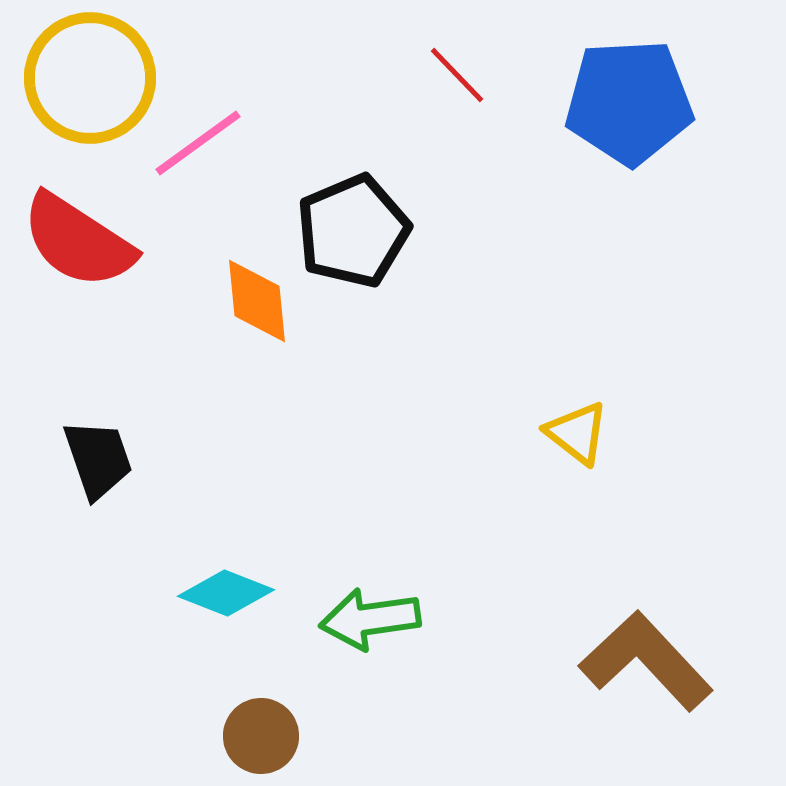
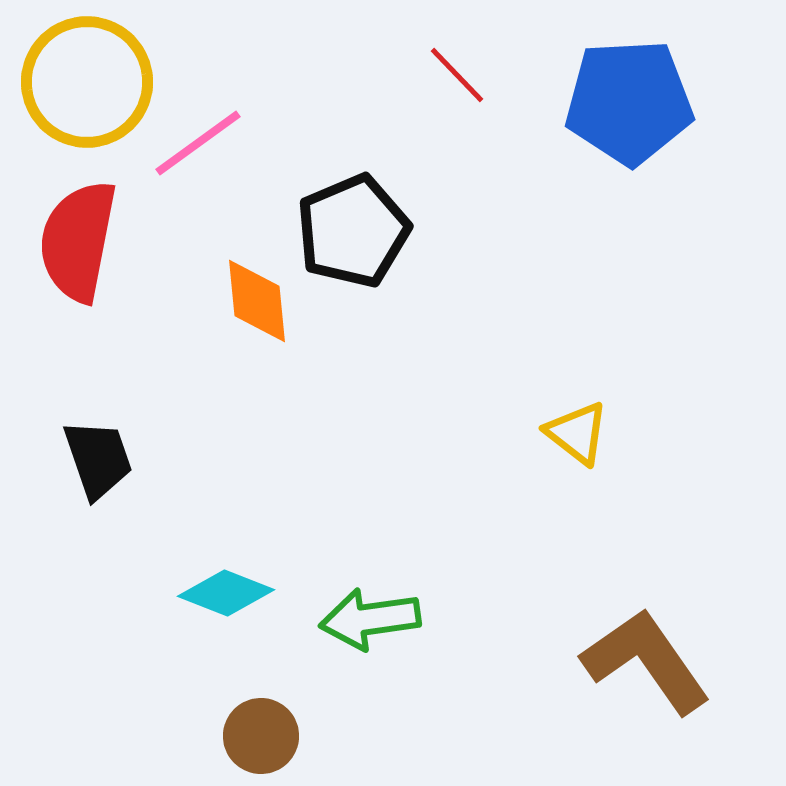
yellow circle: moved 3 px left, 4 px down
red semicircle: rotated 68 degrees clockwise
brown L-shape: rotated 8 degrees clockwise
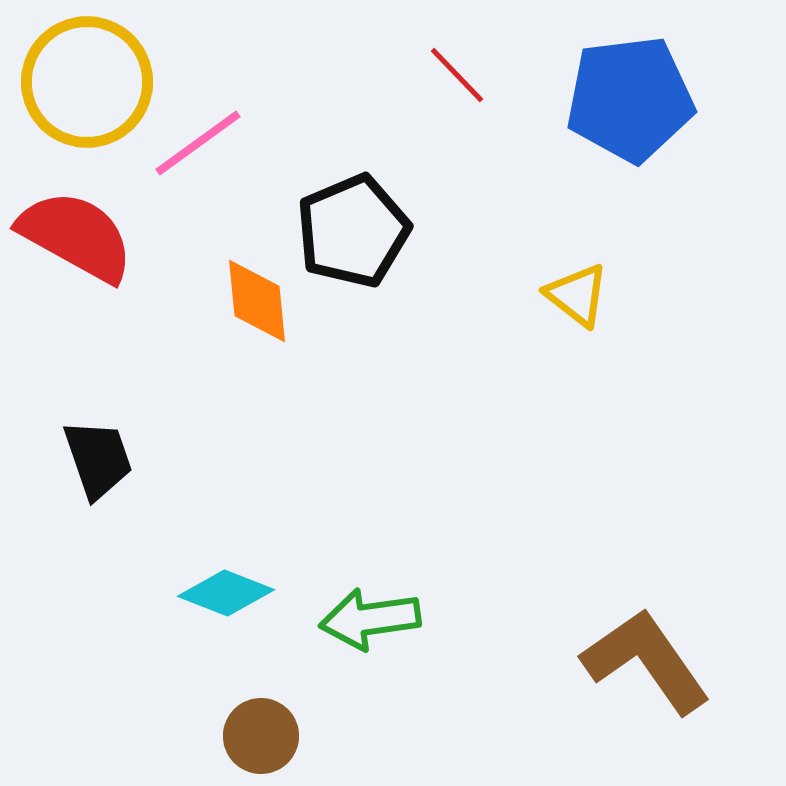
blue pentagon: moved 1 px right, 3 px up; rotated 4 degrees counterclockwise
red semicircle: moved 2 px left, 5 px up; rotated 108 degrees clockwise
yellow triangle: moved 138 px up
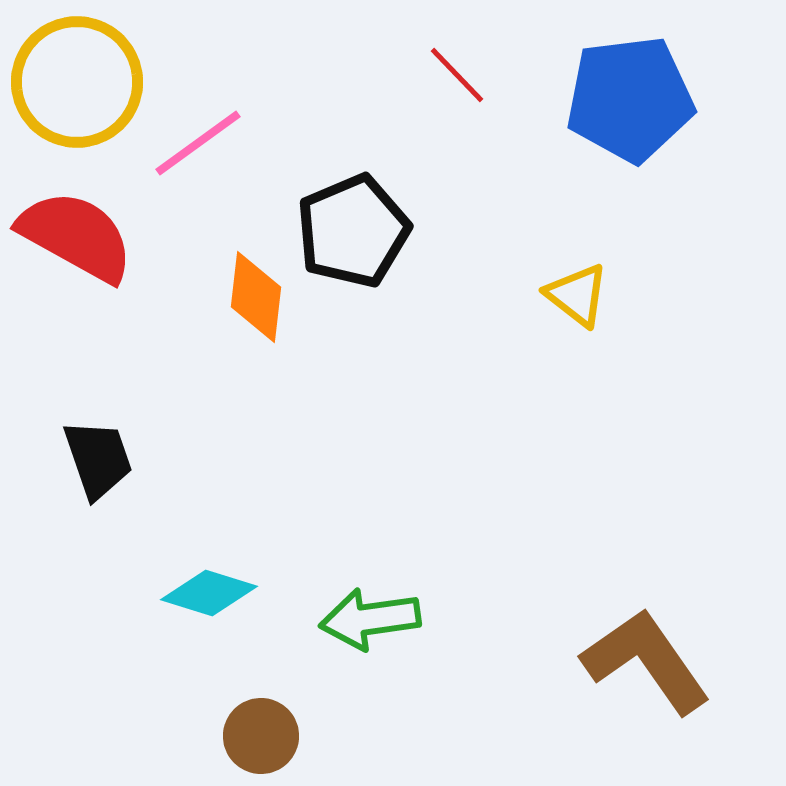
yellow circle: moved 10 px left
orange diamond: moved 1 px left, 4 px up; rotated 12 degrees clockwise
cyan diamond: moved 17 px left; rotated 4 degrees counterclockwise
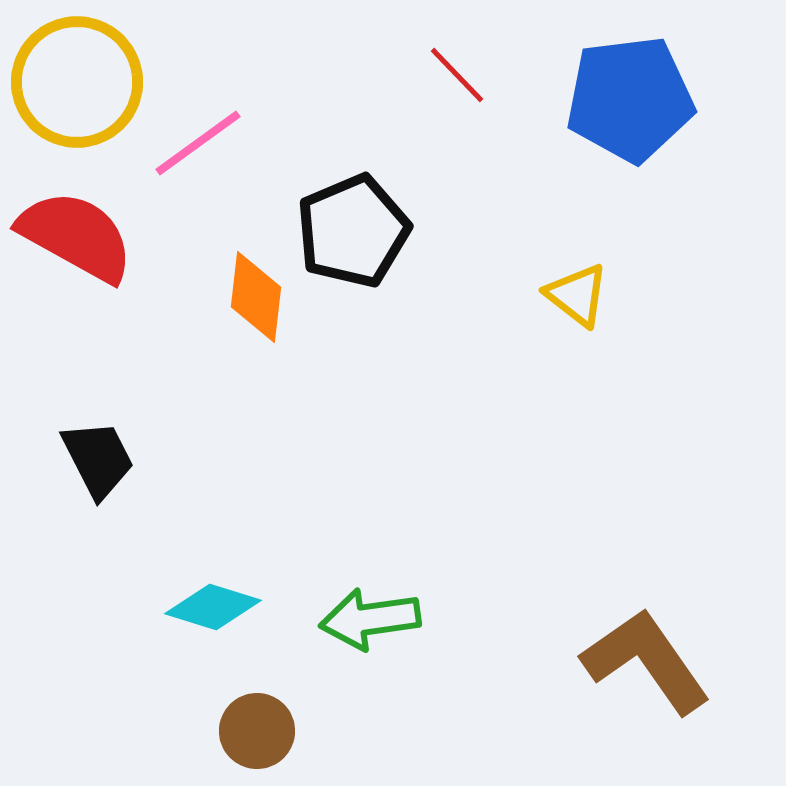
black trapezoid: rotated 8 degrees counterclockwise
cyan diamond: moved 4 px right, 14 px down
brown circle: moved 4 px left, 5 px up
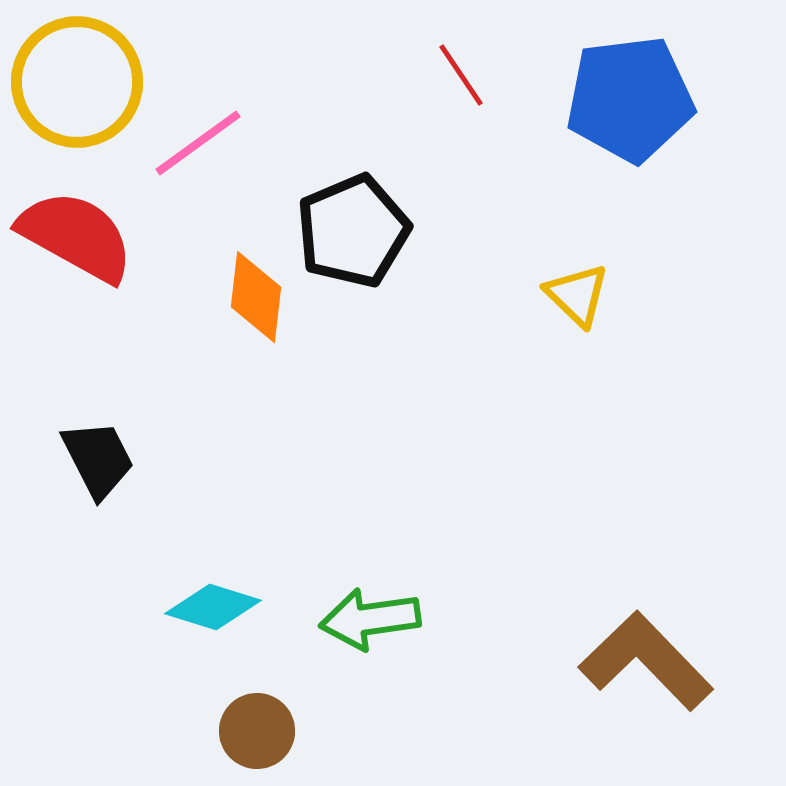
red line: moved 4 px right; rotated 10 degrees clockwise
yellow triangle: rotated 6 degrees clockwise
brown L-shape: rotated 9 degrees counterclockwise
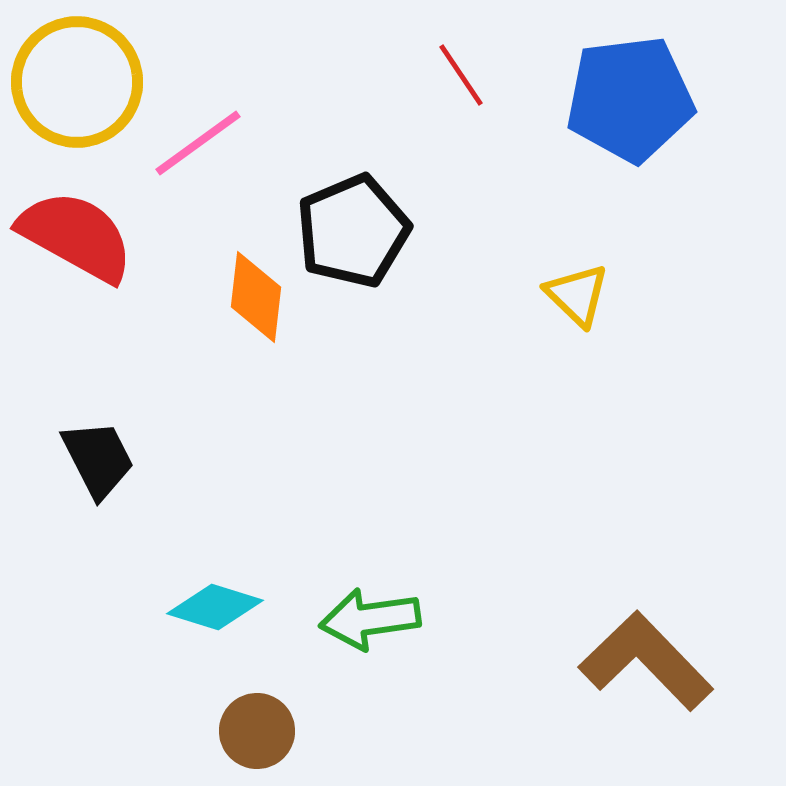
cyan diamond: moved 2 px right
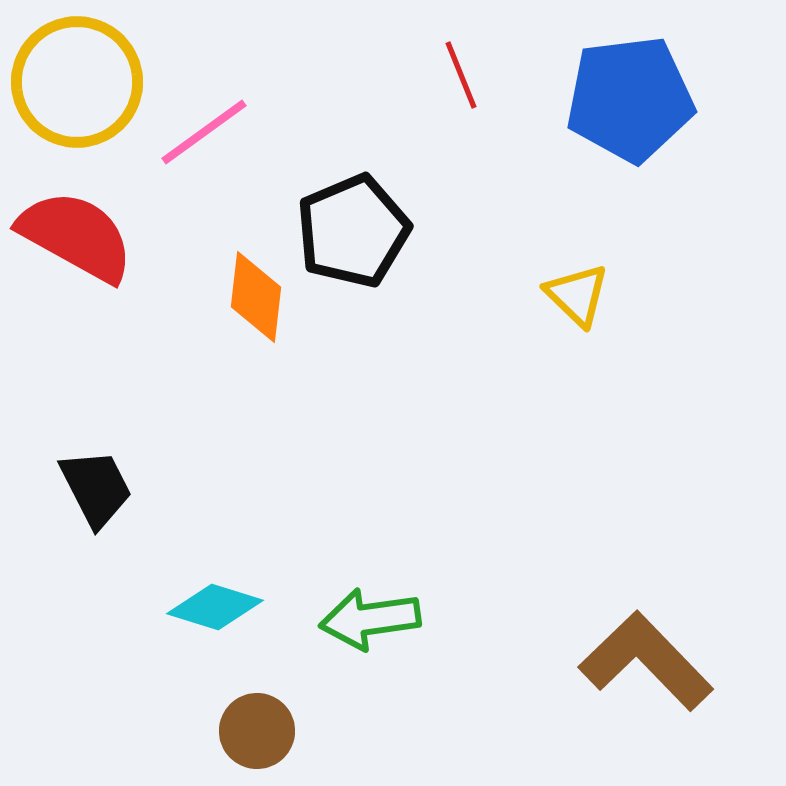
red line: rotated 12 degrees clockwise
pink line: moved 6 px right, 11 px up
black trapezoid: moved 2 px left, 29 px down
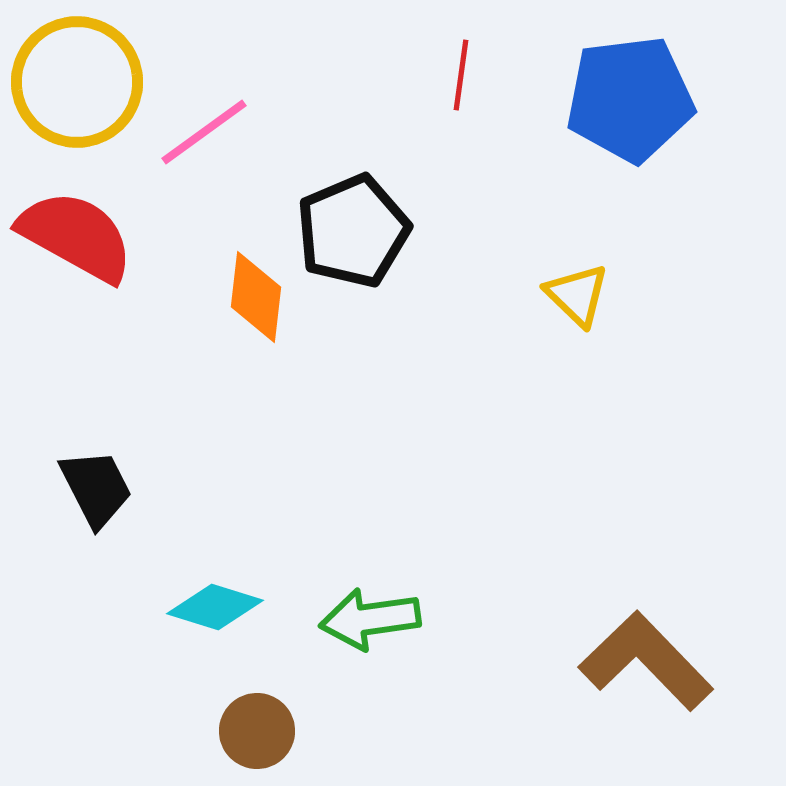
red line: rotated 30 degrees clockwise
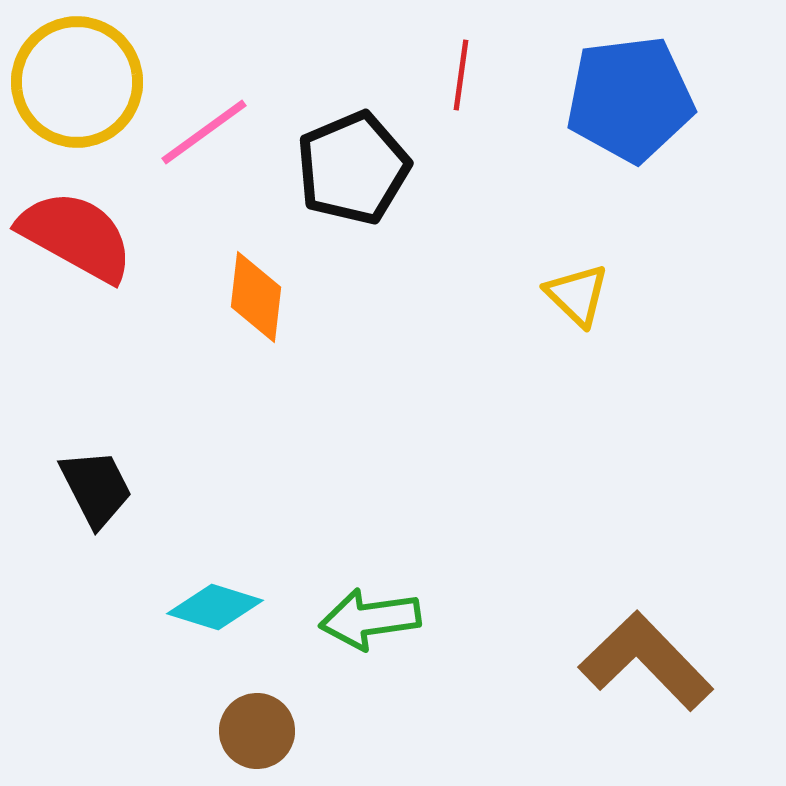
black pentagon: moved 63 px up
